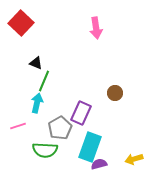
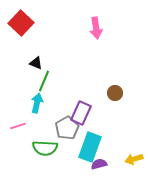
gray pentagon: moved 7 px right
green semicircle: moved 2 px up
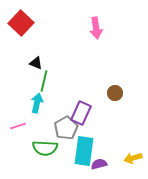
green line: rotated 10 degrees counterclockwise
gray pentagon: moved 1 px left
cyan rectangle: moved 6 px left, 4 px down; rotated 12 degrees counterclockwise
yellow arrow: moved 1 px left, 1 px up
